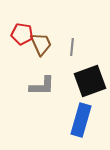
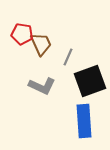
gray line: moved 4 px left, 10 px down; rotated 18 degrees clockwise
gray L-shape: rotated 24 degrees clockwise
blue rectangle: moved 3 px right, 1 px down; rotated 20 degrees counterclockwise
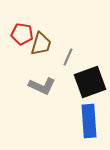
brown trapezoid: rotated 40 degrees clockwise
black square: moved 1 px down
blue rectangle: moved 5 px right
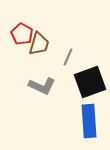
red pentagon: rotated 20 degrees clockwise
brown trapezoid: moved 2 px left
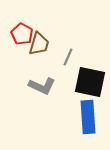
black square: rotated 32 degrees clockwise
blue rectangle: moved 1 px left, 4 px up
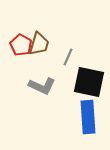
red pentagon: moved 1 px left, 11 px down
black square: moved 1 px left
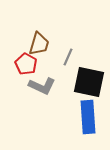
red pentagon: moved 5 px right, 19 px down
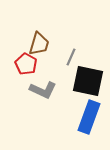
gray line: moved 3 px right
black square: moved 1 px left, 1 px up
gray L-shape: moved 1 px right, 4 px down
blue rectangle: moved 1 px right; rotated 24 degrees clockwise
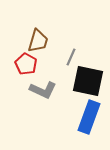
brown trapezoid: moved 1 px left, 3 px up
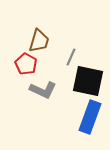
brown trapezoid: moved 1 px right
blue rectangle: moved 1 px right
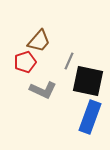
brown trapezoid: rotated 25 degrees clockwise
gray line: moved 2 px left, 4 px down
red pentagon: moved 1 px left, 2 px up; rotated 25 degrees clockwise
